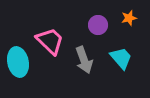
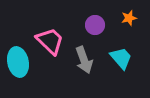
purple circle: moved 3 px left
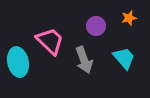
purple circle: moved 1 px right, 1 px down
cyan trapezoid: moved 3 px right
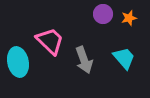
purple circle: moved 7 px right, 12 px up
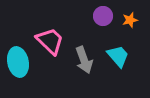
purple circle: moved 2 px down
orange star: moved 1 px right, 2 px down
cyan trapezoid: moved 6 px left, 2 px up
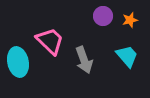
cyan trapezoid: moved 9 px right
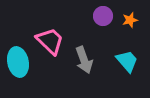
cyan trapezoid: moved 5 px down
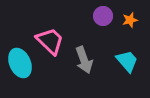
cyan ellipse: moved 2 px right, 1 px down; rotated 12 degrees counterclockwise
